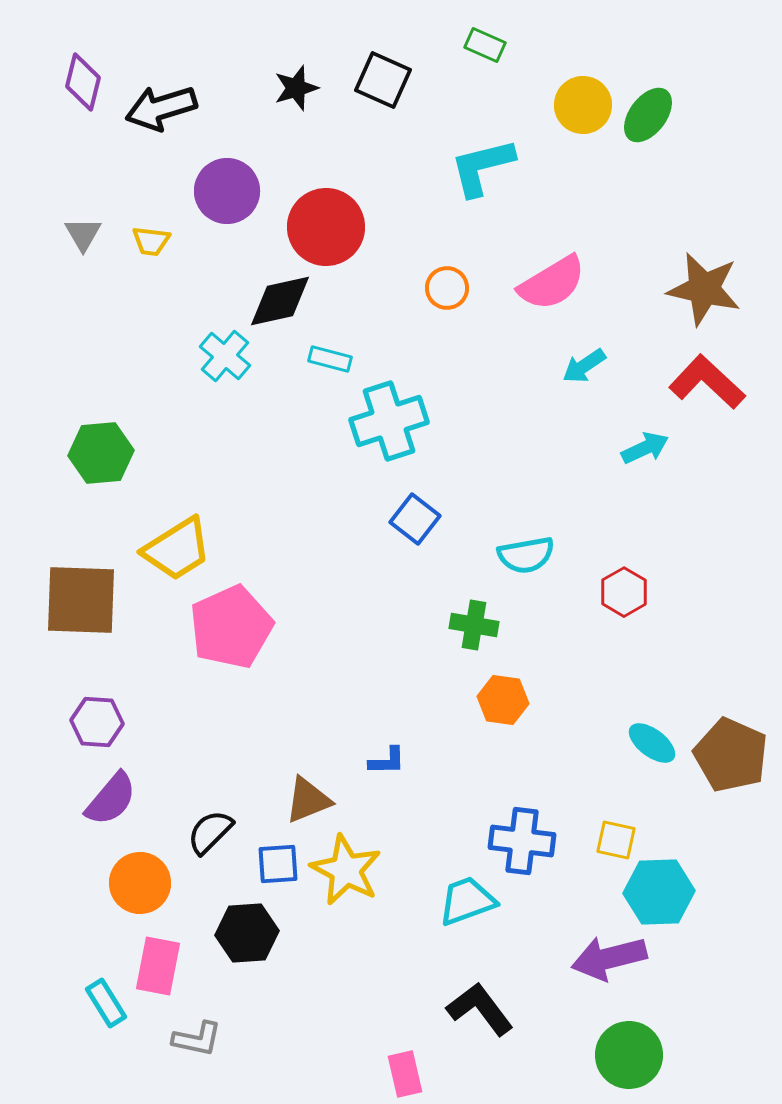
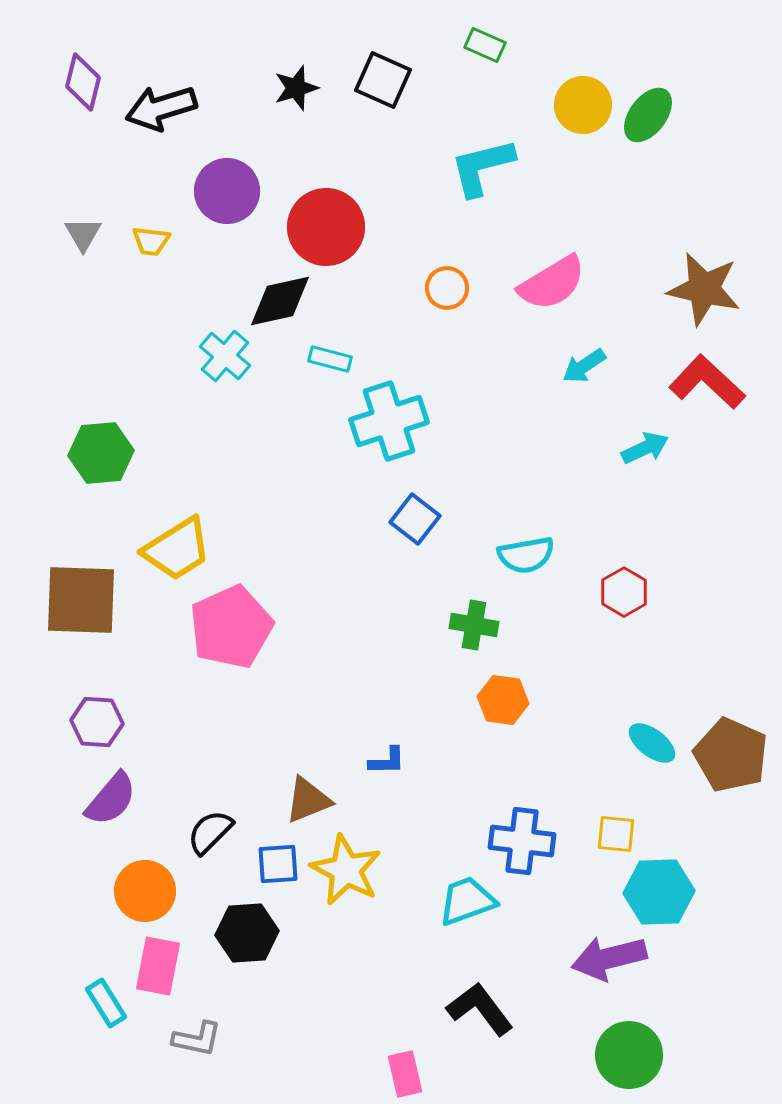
yellow square at (616, 840): moved 6 px up; rotated 6 degrees counterclockwise
orange circle at (140, 883): moved 5 px right, 8 px down
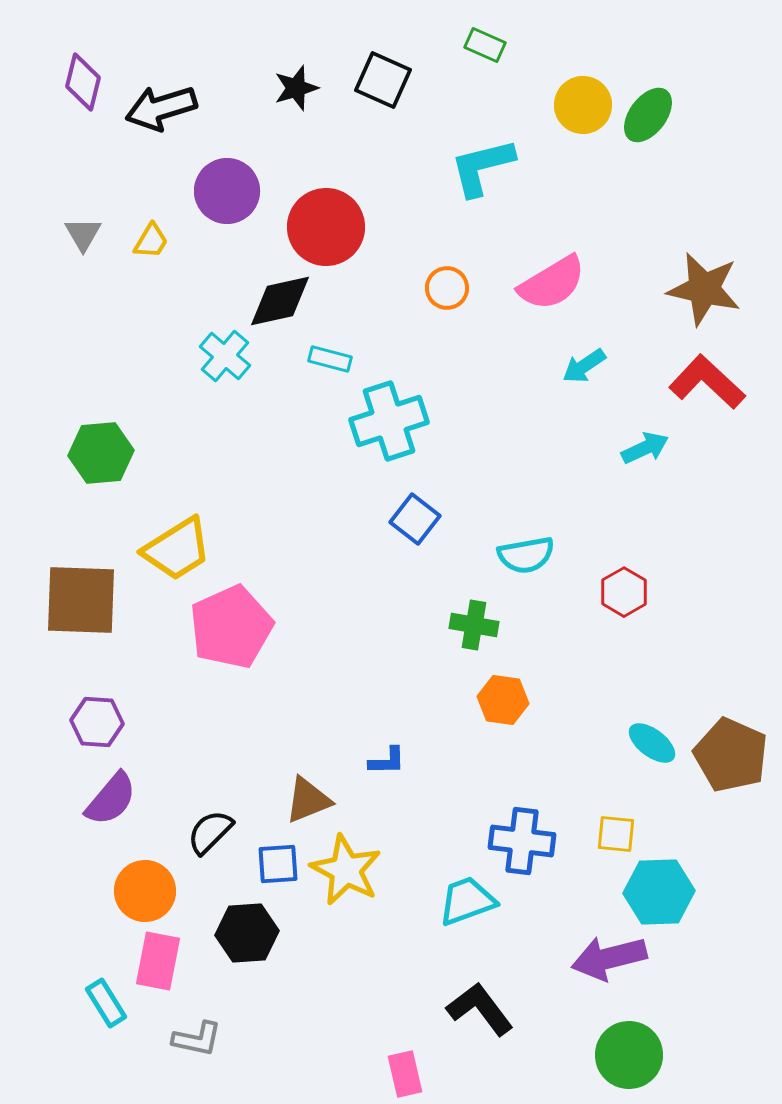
yellow trapezoid at (151, 241): rotated 66 degrees counterclockwise
pink rectangle at (158, 966): moved 5 px up
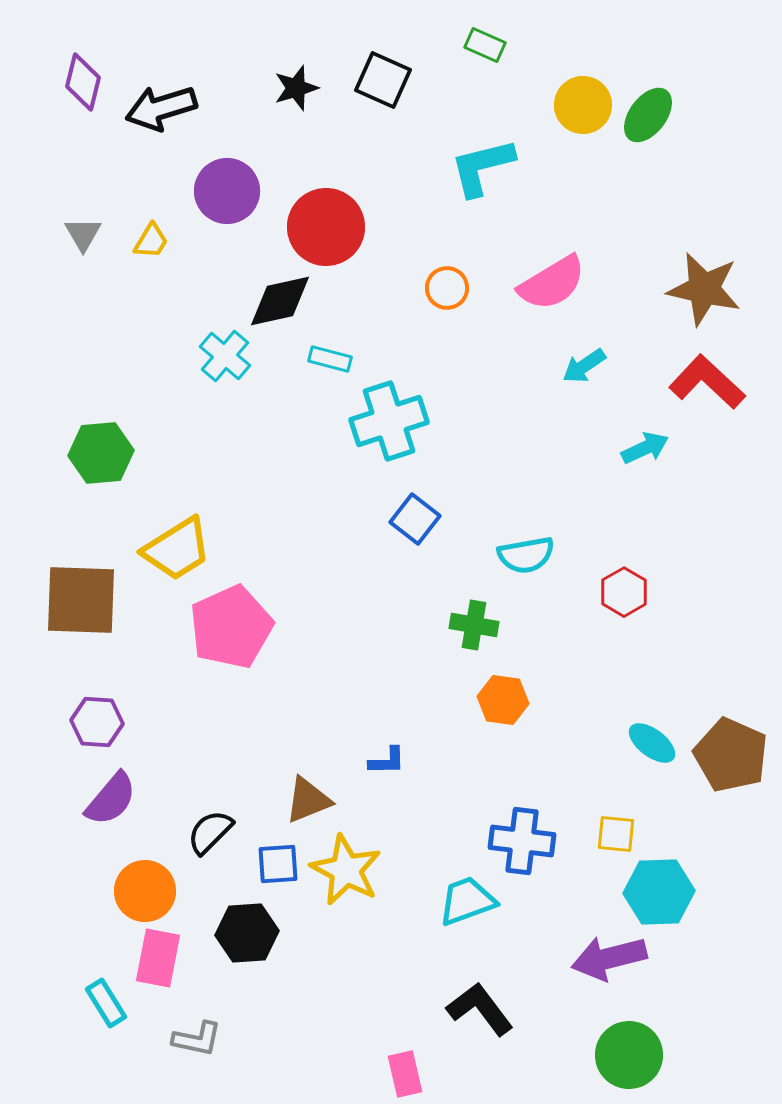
pink rectangle at (158, 961): moved 3 px up
